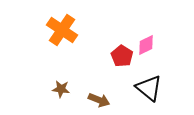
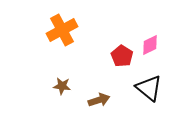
orange cross: rotated 28 degrees clockwise
pink diamond: moved 4 px right
brown star: moved 1 px right, 3 px up
brown arrow: rotated 40 degrees counterclockwise
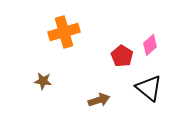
orange cross: moved 2 px right, 2 px down; rotated 12 degrees clockwise
pink diamond: rotated 15 degrees counterclockwise
brown star: moved 19 px left, 5 px up
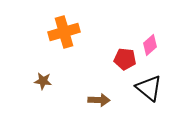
red pentagon: moved 3 px right, 3 px down; rotated 25 degrees counterclockwise
brown arrow: rotated 20 degrees clockwise
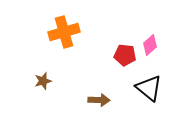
red pentagon: moved 4 px up
brown star: rotated 24 degrees counterclockwise
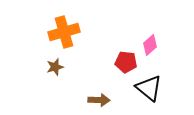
red pentagon: moved 1 px right, 7 px down
brown star: moved 12 px right, 14 px up
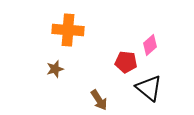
orange cross: moved 4 px right, 2 px up; rotated 20 degrees clockwise
brown star: moved 2 px down
brown arrow: rotated 55 degrees clockwise
